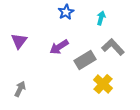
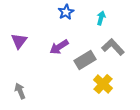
gray arrow: moved 2 px down; rotated 49 degrees counterclockwise
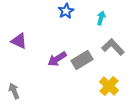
blue star: moved 1 px up
purple triangle: rotated 42 degrees counterclockwise
purple arrow: moved 2 px left, 12 px down
gray rectangle: moved 3 px left
yellow cross: moved 6 px right, 2 px down
gray arrow: moved 6 px left
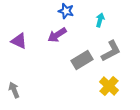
blue star: rotated 28 degrees counterclockwise
cyan arrow: moved 1 px left, 2 px down
gray L-shape: moved 2 px left, 4 px down; rotated 105 degrees clockwise
purple arrow: moved 24 px up
gray arrow: moved 1 px up
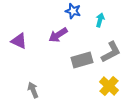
blue star: moved 7 px right
purple arrow: moved 1 px right
gray L-shape: moved 1 px down
gray rectangle: rotated 15 degrees clockwise
gray arrow: moved 19 px right
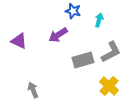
cyan arrow: moved 1 px left
gray rectangle: moved 1 px right
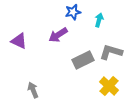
blue star: moved 1 px down; rotated 28 degrees counterclockwise
gray L-shape: rotated 135 degrees counterclockwise
gray rectangle: rotated 10 degrees counterclockwise
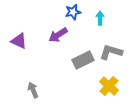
cyan arrow: moved 1 px right, 2 px up; rotated 16 degrees counterclockwise
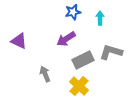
purple arrow: moved 8 px right, 4 px down
yellow cross: moved 30 px left
gray arrow: moved 12 px right, 16 px up
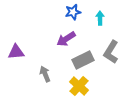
purple triangle: moved 3 px left, 11 px down; rotated 30 degrees counterclockwise
gray L-shape: rotated 75 degrees counterclockwise
